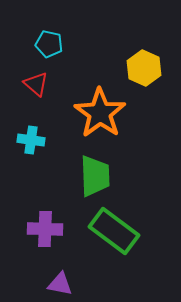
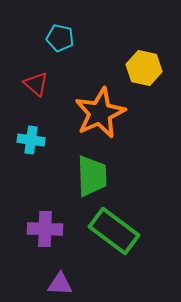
cyan pentagon: moved 11 px right, 6 px up
yellow hexagon: rotated 12 degrees counterclockwise
orange star: rotated 12 degrees clockwise
green trapezoid: moved 3 px left
purple triangle: rotated 8 degrees counterclockwise
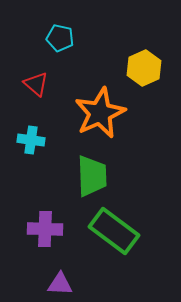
yellow hexagon: rotated 24 degrees clockwise
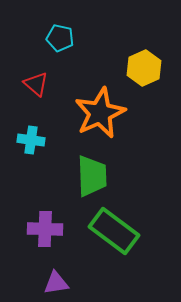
purple triangle: moved 4 px left, 1 px up; rotated 12 degrees counterclockwise
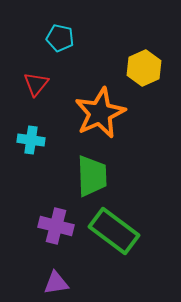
red triangle: rotated 28 degrees clockwise
purple cross: moved 11 px right, 3 px up; rotated 12 degrees clockwise
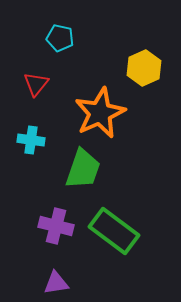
green trapezoid: moved 9 px left, 7 px up; rotated 21 degrees clockwise
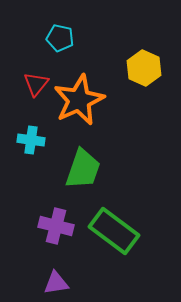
yellow hexagon: rotated 12 degrees counterclockwise
orange star: moved 21 px left, 13 px up
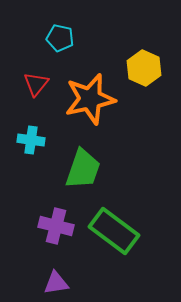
orange star: moved 11 px right, 1 px up; rotated 12 degrees clockwise
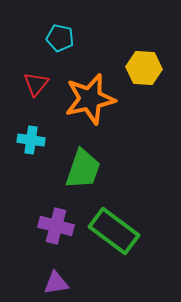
yellow hexagon: rotated 20 degrees counterclockwise
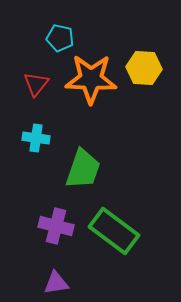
orange star: moved 1 px right, 20 px up; rotated 15 degrees clockwise
cyan cross: moved 5 px right, 2 px up
